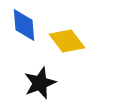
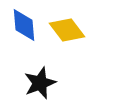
yellow diamond: moved 11 px up
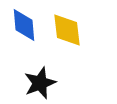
yellow diamond: rotated 30 degrees clockwise
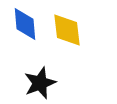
blue diamond: moved 1 px right, 1 px up
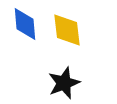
black star: moved 24 px right
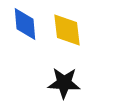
black star: rotated 24 degrees clockwise
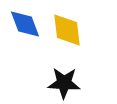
blue diamond: rotated 16 degrees counterclockwise
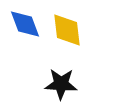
black star: moved 3 px left, 1 px down
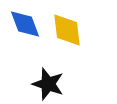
black star: moved 13 px left; rotated 16 degrees clockwise
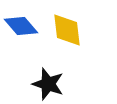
blue diamond: moved 4 px left, 2 px down; rotated 20 degrees counterclockwise
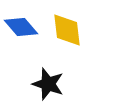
blue diamond: moved 1 px down
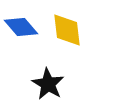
black star: rotated 12 degrees clockwise
